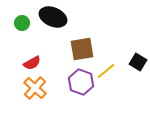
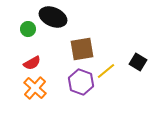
green circle: moved 6 px right, 6 px down
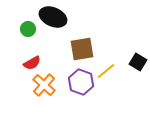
orange cross: moved 9 px right, 3 px up
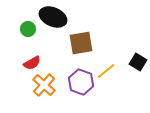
brown square: moved 1 px left, 6 px up
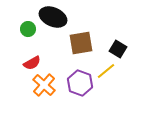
black square: moved 20 px left, 13 px up
purple hexagon: moved 1 px left, 1 px down
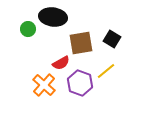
black ellipse: rotated 16 degrees counterclockwise
black square: moved 6 px left, 10 px up
red semicircle: moved 29 px right
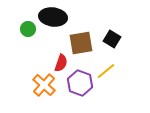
red semicircle: rotated 42 degrees counterclockwise
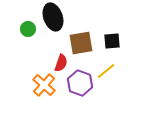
black ellipse: rotated 64 degrees clockwise
black square: moved 2 px down; rotated 36 degrees counterclockwise
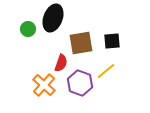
black ellipse: moved 1 px down; rotated 40 degrees clockwise
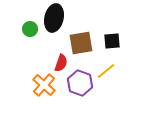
black ellipse: moved 1 px right; rotated 8 degrees counterclockwise
green circle: moved 2 px right
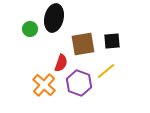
brown square: moved 2 px right, 1 px down
purple hexagon: moved 1 px left
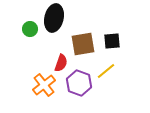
orange cross: rotated 10 degrees clockwise
